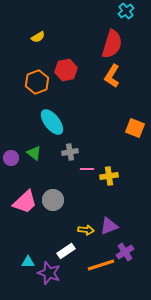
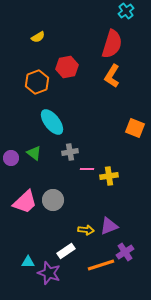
red hexagon: moved 1 px right, 3 px up
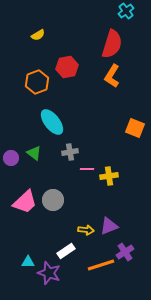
yellow semicircle: moved 2 px up
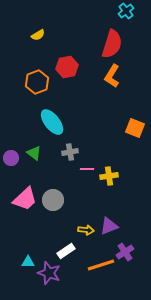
pink trapezoid: moved 3 px up
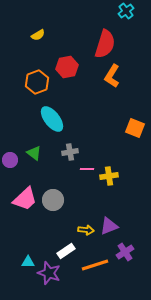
red semicircle: moved 7 px left
cyan ellipse: moved 3 px up
purple circle: moved 1 px left, 2 px down
orange line: moved 6 px left
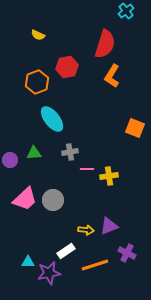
yellow semicircle: rotated 56 degrees clockwise
green triangle: rotated 42 degrees counterclockwise
purple cross: moved 2 px right, 1 px down; rotated 30 degrees counterclockwise
purple star: rotated 30 degrees counterclockwise
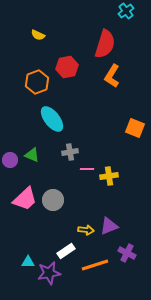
green triangle: moved 2 px left, 2 px down; rotated 28 degrees clockwise
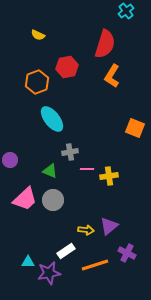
green triangle: moved 18 px right, 16 px down
purple triangle: rotated 18 degrees counterclockwise
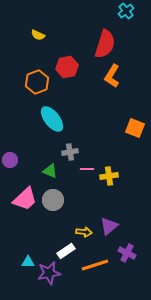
yellow arrow: moved 2 px left, 2 px down
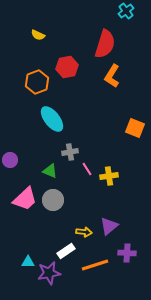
pink line: rotated 56 degrees clockwise
purple cross: rotated 24 degrees counterclockwise
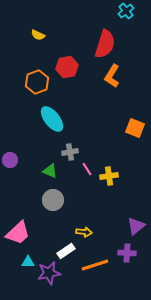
pink trapezoid: moved 7 px left, 34 px down
purple triangle: moved 27 px right
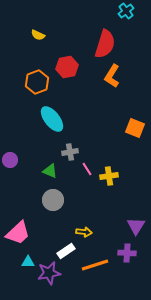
purple triangle: rotated 18 degrees counterclockwise
